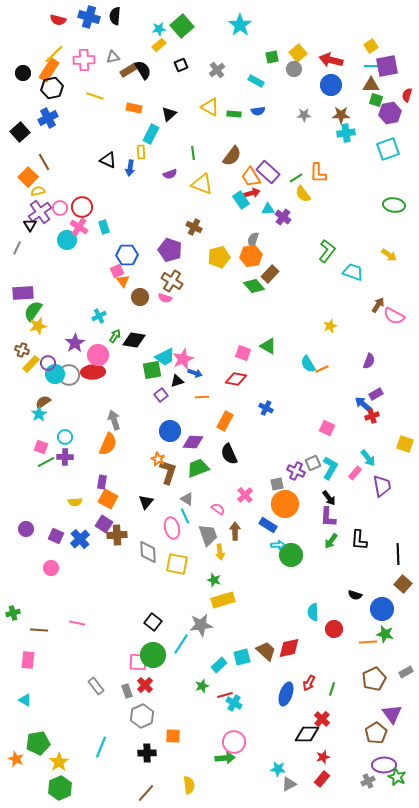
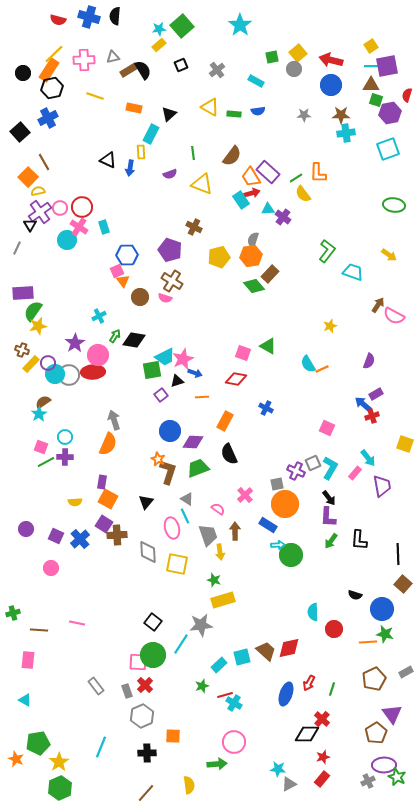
green arrow at (225, 758): moved 8 px left, 6 px down
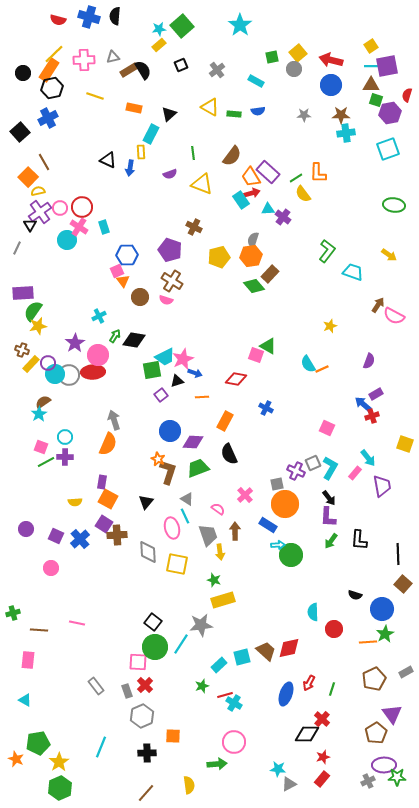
pink semicircle at (165, 298): moved 1 px right, 2 px down
pink square at (243, 353): moved 13 px right, 2 px down
green star at (385, 634): rotated 30 degrees clockwise
green circle at (153, 655): moved 2 px right, 8 px up
green star at (397, 777): rotated 24 degrees counterclockwise
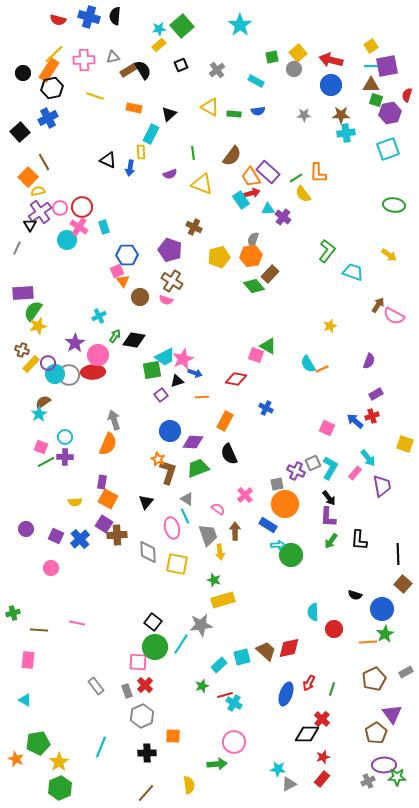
blue arrow at (363, 404): moved 8 px left, 17 px down
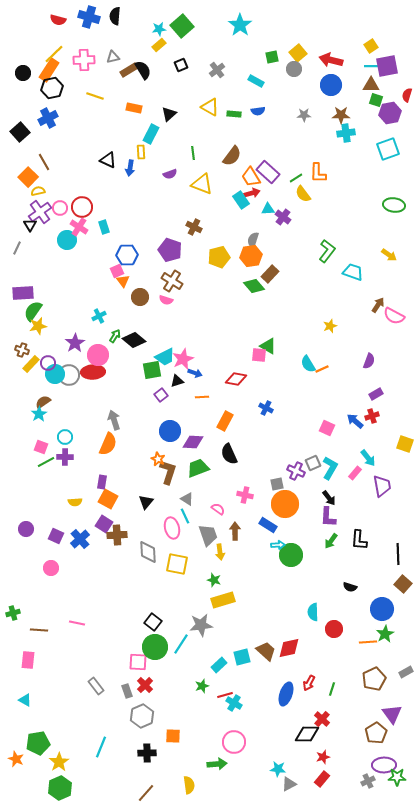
black diamond at (134, 340): rotated 30 degrees clockwise
pink square at (256, 355): moved 3 px right; rotated 14 degrees counterclockwise
pink cross at (245, 495): rotated 35 degrees counterclockwise
black semicircle at (355, 595): moved 5 px left, 8 px up
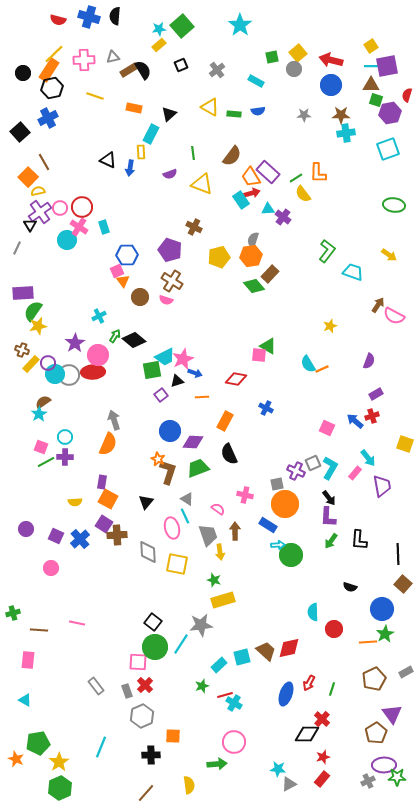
black cross at (147, 753): moved 4 px right, 2 px down
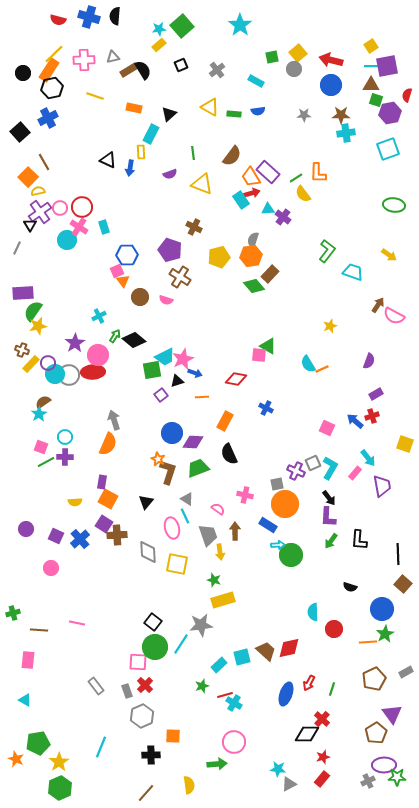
brown cross at (172, 281): moved 8 px right, 4 px up
blue circle at (170, 431): moved 2 px right, 2 px down
